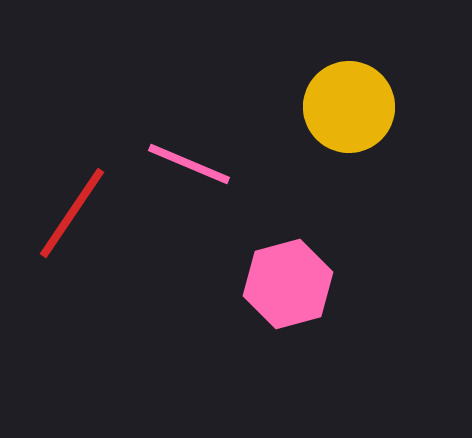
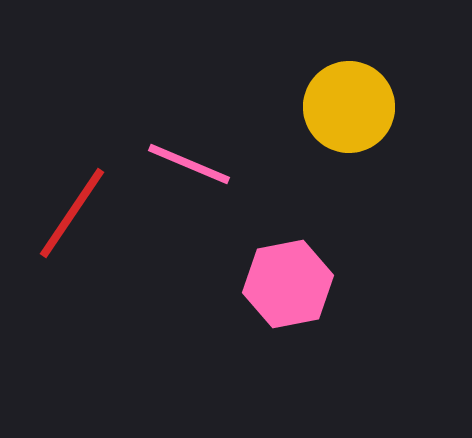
pink hexagon: rotated 4 degrees clockwise
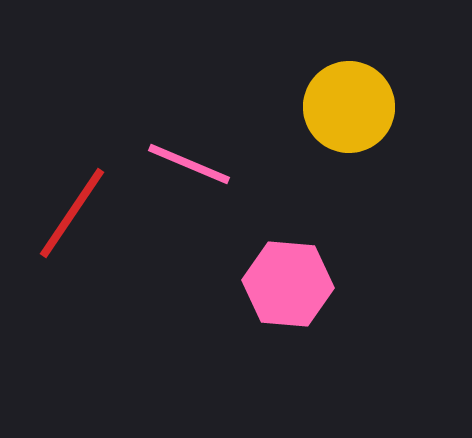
pink hexagon: rotated 16 degrees clockwise
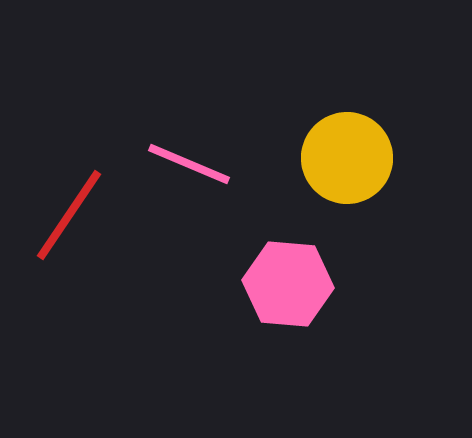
yellow circle: moved 2 px left, 51 px down
red line: moved 3 px left, 2 px down
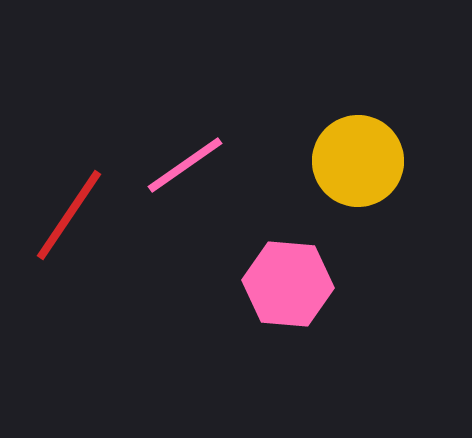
yellow circle: moved 11 px right, 3 px down
pink line: moved 4 px left, 1 px down; rotated 58 degrees counterclockwise
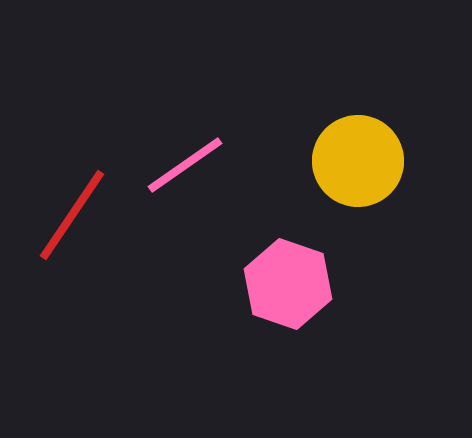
red line: moved 3 px right
pink hexagon: rotated 14 degrees clockwise
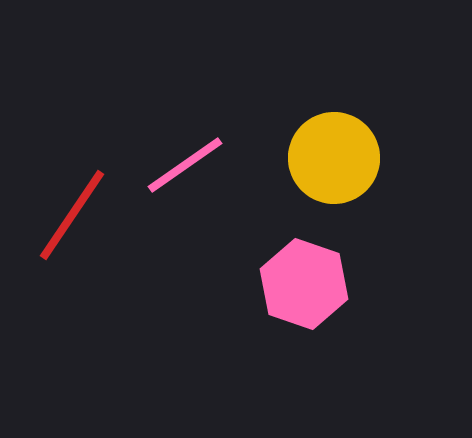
yellow circle: moved 24 px left, 3 px up
pink hexagon: moved 16 px right
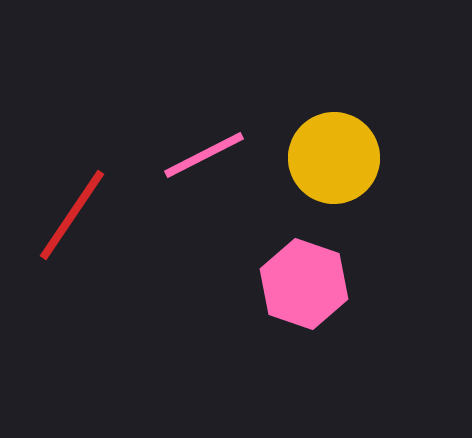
pink line: moved 19 px right, 10 px up; rotated 8 degrees clockwise
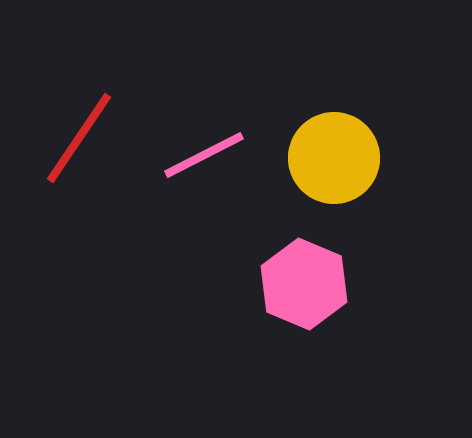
red line: moved 7 px right, 77 px up
pink hexagon: rotated 4 degrees clockwise
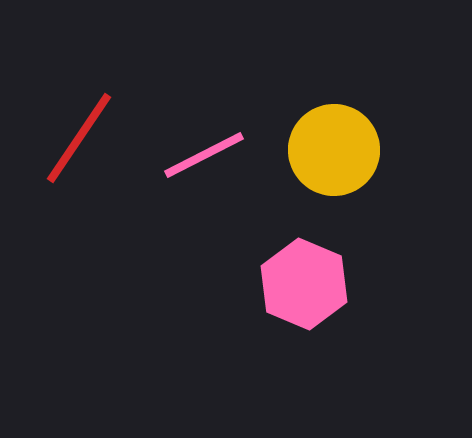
yellow circle: moved 8 px up
